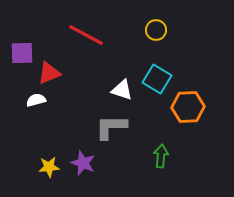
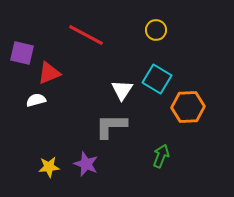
purple square: rotated 15 degrees clockwise
white triangle: rotated 45 degrees clockwise
gray L-shape: moved 1 px up
green arrow: rotated 15 degrees clockwise
purple star: moved 3 px right, 1 px down
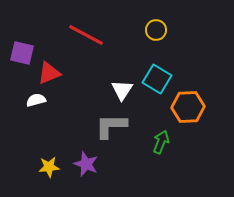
green arrow: moved 14 px up
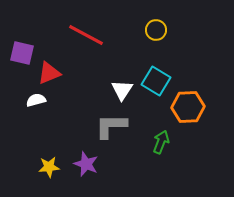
cyan square: moved 1 px left, 2 px down
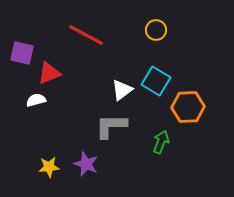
white triangle: rotated 20 degrees clockwise
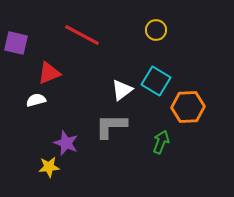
red line: moved 4 px left
purple square: moved 6 px left, 10 px up
purple star: moved 20 px left, 21 px up
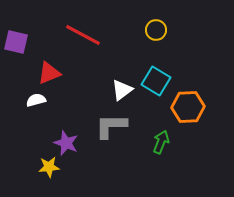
red line: moved 1 px right
purple square: moved 1 px up
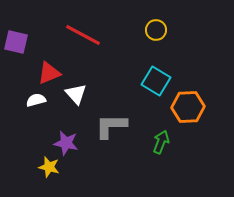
white triangle: moved 46 px left, 4 px down; rotated 35 degrees counterclockwise
purple star: rotated 10 degrees counterclockwise
yellow star: rotated 20 degrees clockwise
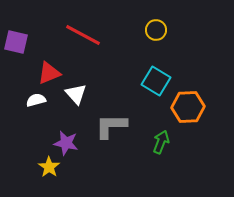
yellow star: rotated 20 degrees clockwise
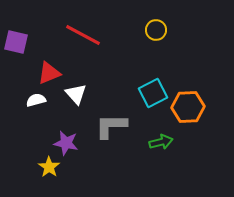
cyan square: moved 3 px left, 12 px down; rotated 32 degrees clockwise
green arrow: rotated 55 degrees clockwise
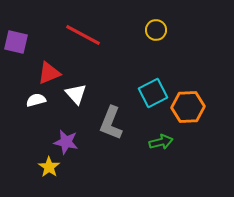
gray L-shape: moved 3 px up; rotated 68 degrees counterclockwise
purple star: moved 1 px up
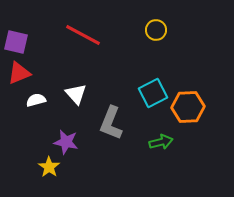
red triangle: moved 30 px left
